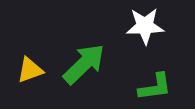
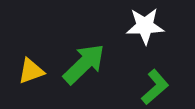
yellow triangle: moved 1 px right, 1 px down
green L-shape: rotated 33 degrees counterclockwise
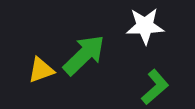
green arrow: moved 9 px up
yellow triangle: moved 10 px right, 1 px up
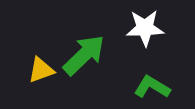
white star: moved 2 px down
green L-shape: moved 3 px left; rotated 108 degrees counterclockwise
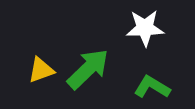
green arrow: moved 4 px right, 14 px down
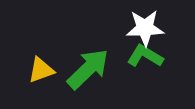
green L-shape: moved 7 px left, 31 px up
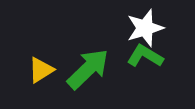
white star: rotated 15 degrees counterclockwise
yellow triangle: rotated 12 degrees counterclockwise
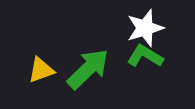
yellow triangle: rotated 12 degrees clockwise
